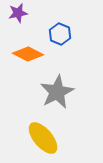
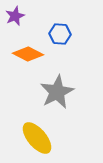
purple star: moved 3 px left, 3 px down; rotated 12 degrees counterclockwise
blue hexagon: rotated 20 degrees counterclockwise
yellow ellipse: moved 6 px left
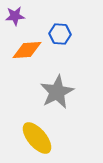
purple star: rotated 18 degrees clockwise
orange diamond: moved 1 px left, 4 px up; rotated 32 degrees counterclockwise
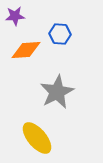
orange diamond: moved 1 px left
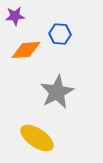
yellow ellipse: rotated 16 degrees counterclockwise
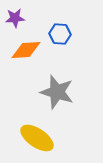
purple star: moved 2 px down
gray star: rotated 28 degrees counterclockwise
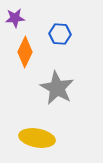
orange diamond: moved 1 px left, 2 px down; rotated 60 degrees counterclockwise
gray star: moved 4 px up; rotated 12 degrees clockwise
yellow ellipse: rotated 24 degrees counterclockwise
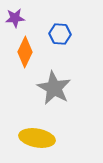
gray star: moved 3 px left
